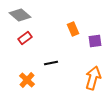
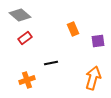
purple square: moved 3 px right
orange cross: rotated 28 degrees clockwise
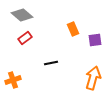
gray diamond: moved 2 px right
purple square: moved 3 px left, 1 px up
orange cross: moved 14 px left
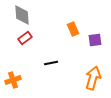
gray diamond: rotated 45 degrees clockwise
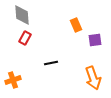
orange rectangle: moved 3 px right, 4 px up
red rectangle: rotated 24 degrees counterclockwise
orange arrow: rotated 145 degrees clockwise
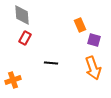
orange rectangle: moved 4 px right
purple square: moved 1 px left; rotated 24 degrees clockwise
black line: rotated 16 degrees clockwise
orange arrow: moved 10 px up
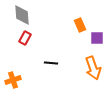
purple square: moved 3 px right, 2 px up; rotated 16 degrees counterclockwise
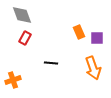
gray diamond: rotated 15 degrees counterclockwise
orange rectangle: moved 1 px left, 7 px down
